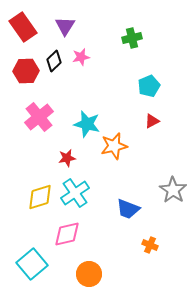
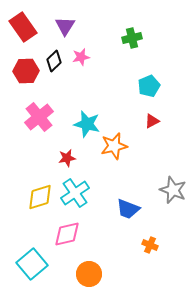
gray star: rotated 12 degrees counterclockwise
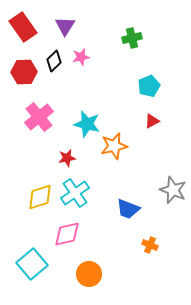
red hexagon: moved 2 px left, 1 px down
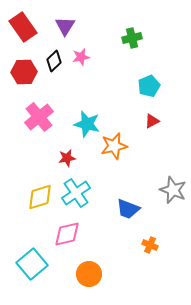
cyan cross: moved 1 px right
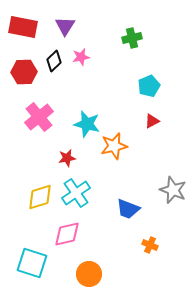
red rectangle: rotated 44 degrees counterclockwise
cyan square: moved 1 px up; rotated 32 degrees counterclockwise
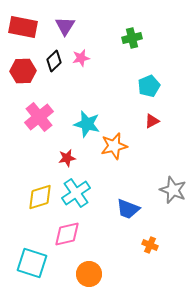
pink star: moved 1 px down
red hexagon: moved 1 px left, 1 px up
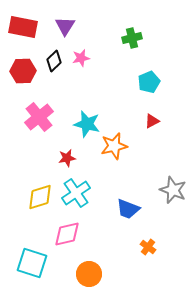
cyan pentagon: moved 4 px up
orange cross: moved 2 px left, 2 px down; rotated 14 degrees clockwise
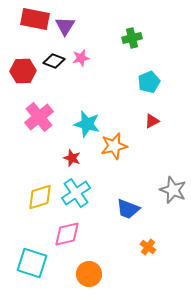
red rectangle: moved 12 px right, 8 px up
black diamond: rotated 65 degrees clockwise
red star: moved 5 px right; rotated 30 degrees clockwise
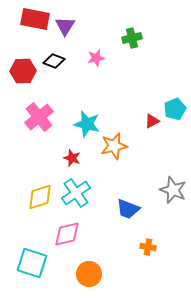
pink star: moved 15 px right
cyan pentagon: moved 26 px right, 27 px down
orange cross: rotated 28 degrees counterclockwise
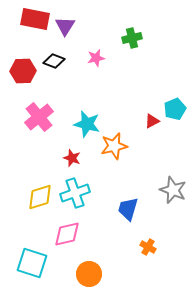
cyan cross: moved 1 px left; rotated 16 degrees clockwise
blue trapezoid: rotated 85 degrees clockwise
orange cross: rotated 21 degrees clockwise
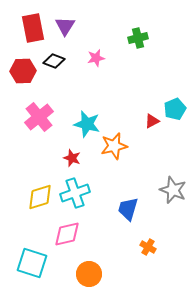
red rectangle: moved 2 px left, 9 px down; rotated 68 degrees clockwise
green cross: moved 6 px right
